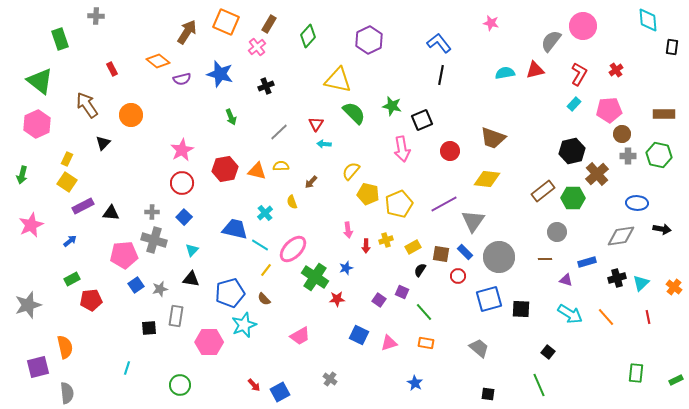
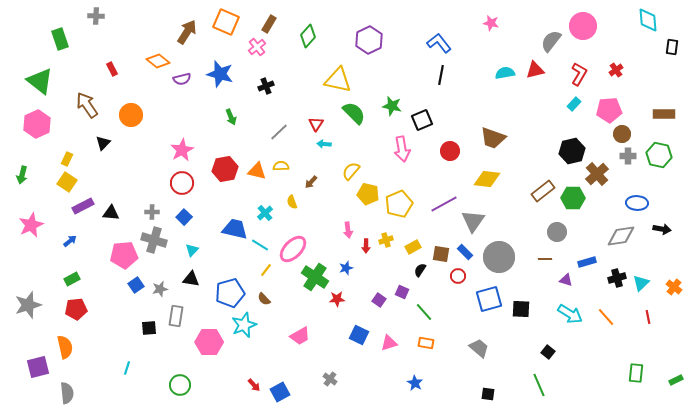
red pentagon at (91, 300): moved 15 px left, 9 px down
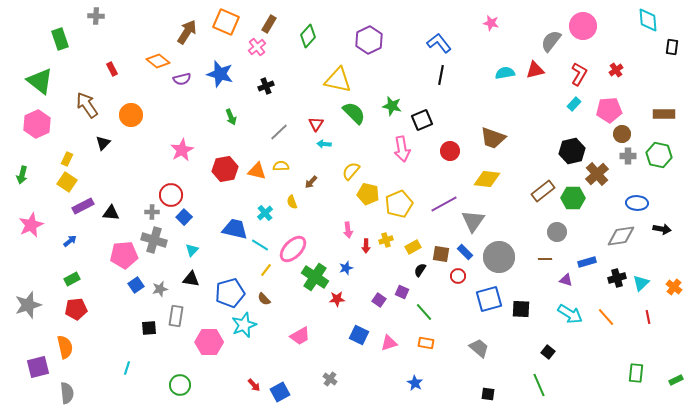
red circle at (182, 183): moved 11 px left, 12 px down
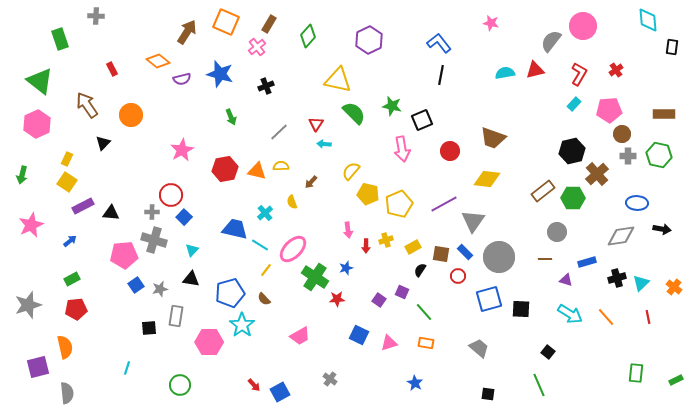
cyan star at (244, 325): moved 2 px left; rotated 15 degrees counterclockwise
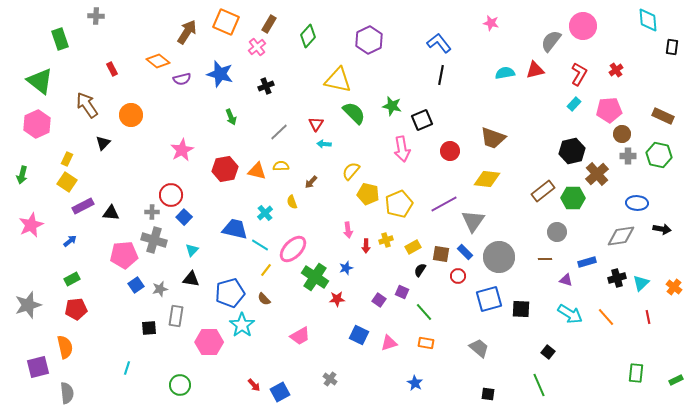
brown rectangle at (664, 114): moved 1 px left, 2 px down; rotated 25 degrees clockwise
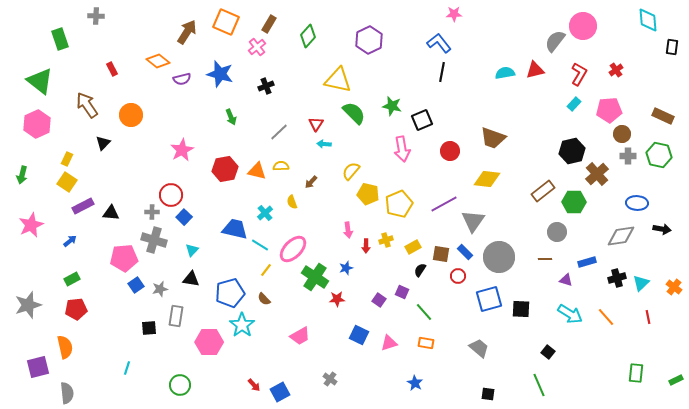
pink star at (491, 23): moved 37 px left, 9 px up; rotated 14 degrees counterclockwise
gray semicircle at (551, 41): moved 4 px right
black line at (441, 75): moved 1 px right, 3 px up
green hexagon at (573, 198): moved 1 px right, 4 px down
pink pentagon at (124, 255): moved 3 px down
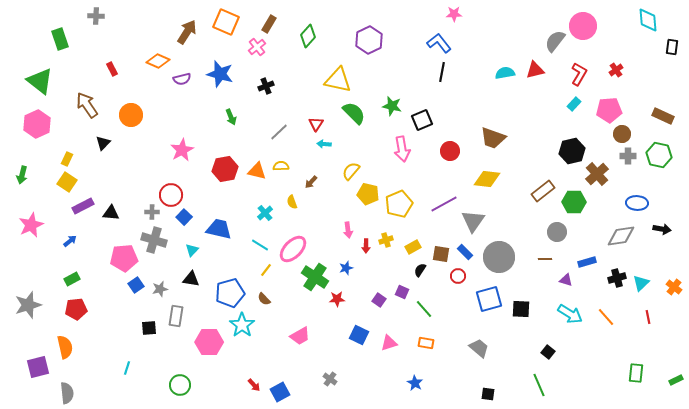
orange diamond at (158, 61): rotated 15 degrees counterclockwise
blue trapezoid at (235, 229): moved 16 px left
green line at (424, 312): moved 3 px up
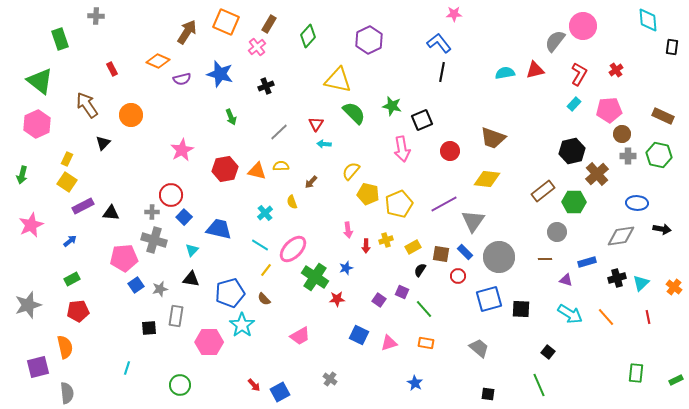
red pentagon at (76, 309): moved 2 px right, 2 px down
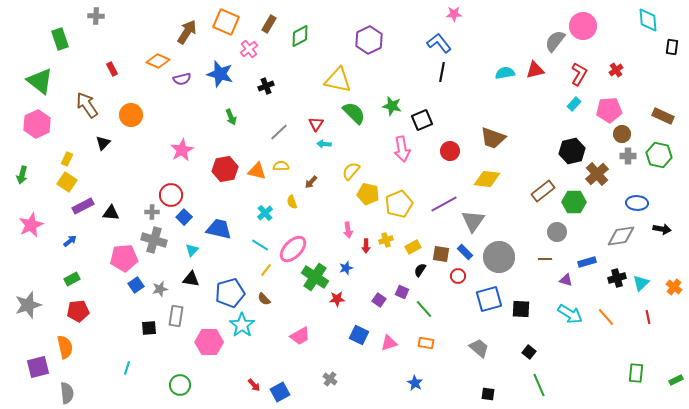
green diamond at (308, 36): moved 8 px left; rotated 20 degrees clockwise
pink cross at (257, 47): moved 8 px left, 2 px down
black square at (548, 352): moved 19 px left
